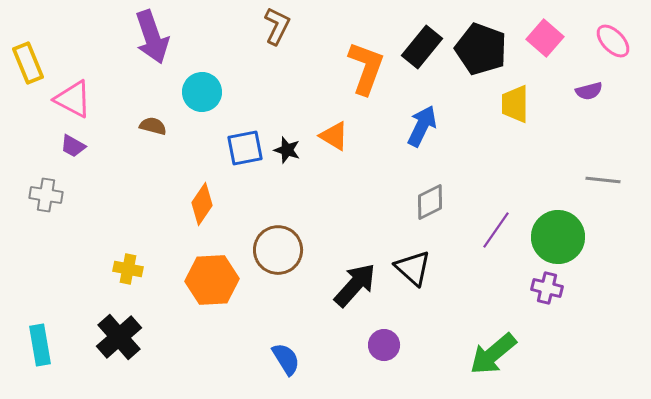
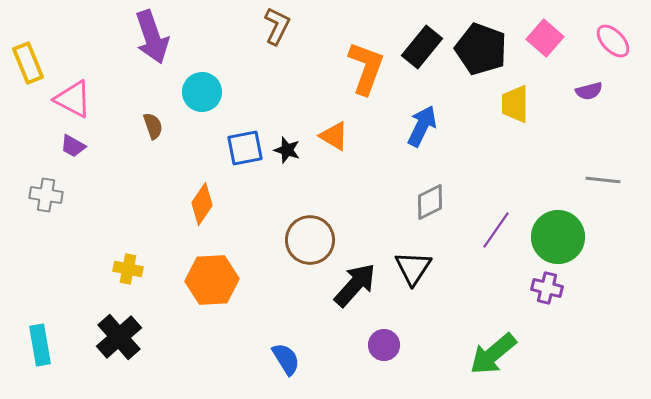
brown semicircle: rotated 56 degrees clockwise
brown circle: moved 32 px right, 10 px up
black triangle: rotated 21 degrees clockwise
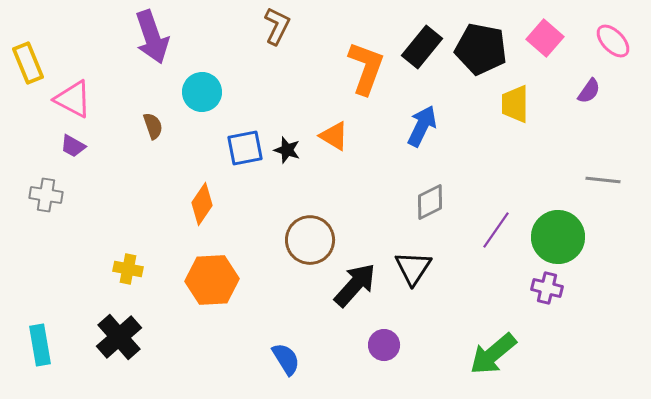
black pentagon: rotated 9 degrees counterclockwise
purple semicircle: rotated 40 degrees counterclockwise
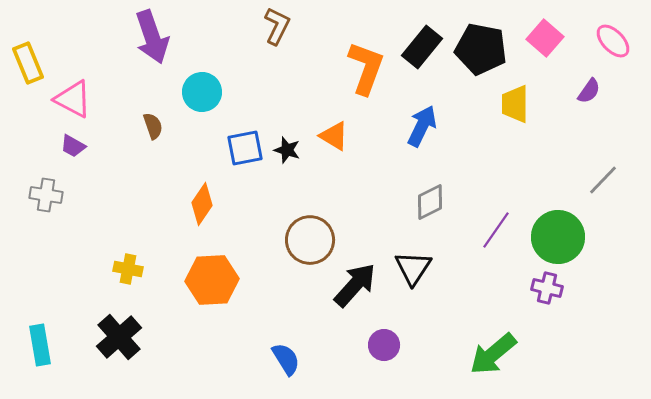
gray line: rotated 52 degrees counterclockwise
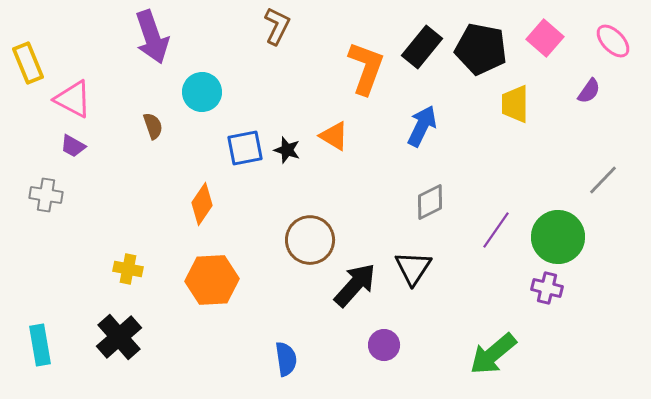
blue semicircle: rotated 24 degrees clockwise
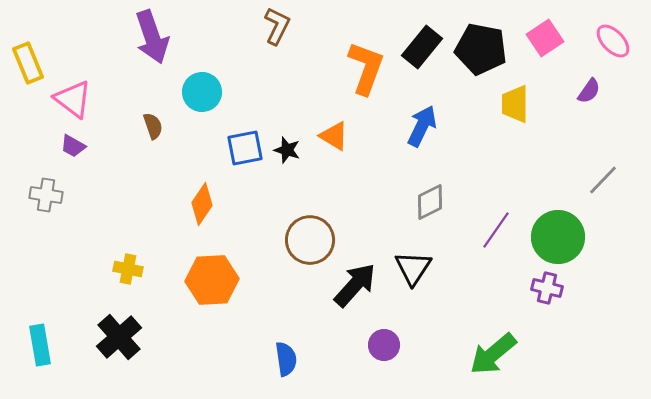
pink square: rotated 15 degrees clockwise
pink triangle: rotated 9 degrees clockwise
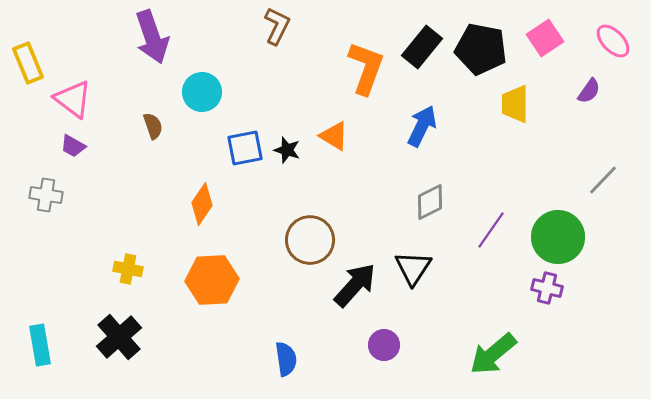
purple line: moved 5 px left
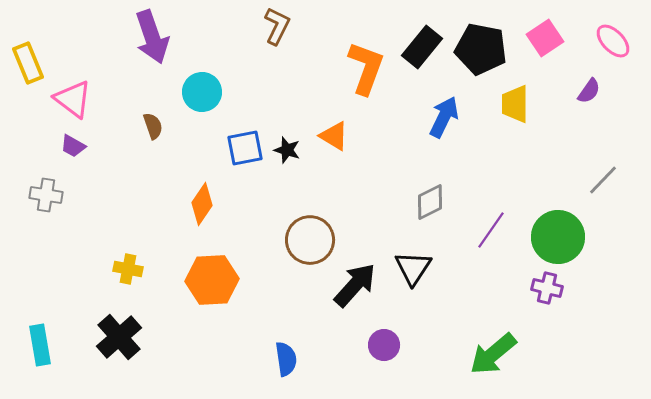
blue arrow: moved 22 px right, 9 px up
